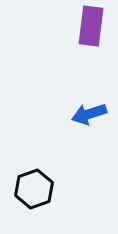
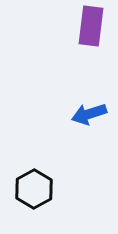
black hexagon: rotated 9 degrees counterclockwise
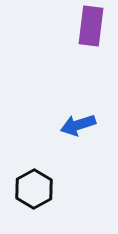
blue arrow: moved 11 px left, 11 px down
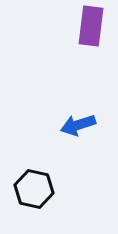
black hexagon: rotated 18 degrees counterclockwise
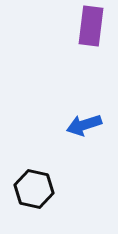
blue arrow: moved 6 px right
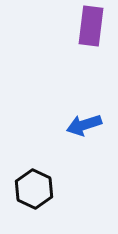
black hexagon: rotated 12 degrees clockwise
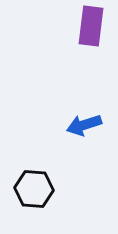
black hexagon: rotated 21 degrees counterclockwise
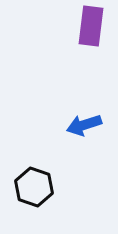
black hexagon: moved 2 px up; rotated 15 degrees clockwise
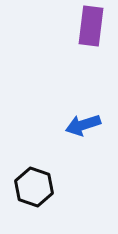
blue arrow: moved 1 px left
